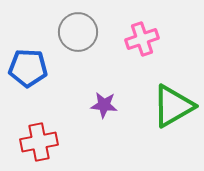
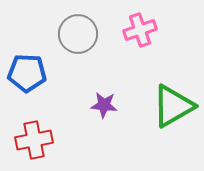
gray circle: moved 2 px down
pink cross: moved 2 px left, 9 px up
blue pentagon: moved 1 px left, 5 px down
red cross: moved 5 px left, 2 px up
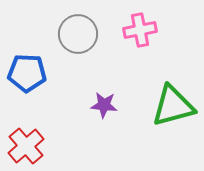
pink cross: rotated 8 degrees clockwise
green triangle: rotated 15 degrees clockwise
red cross: moved 8 px left, 6 px down; rotated 30 degrees counterclockwise
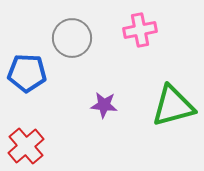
gray circle: moved 6 px left, 4 px down
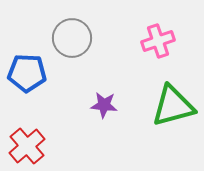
pink cross: moved 18 px right, 11 px down; rotated 8 degrees counterclockwise
red cross: moved 1 px right
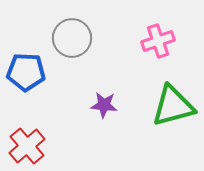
blue pentagon: moved 1 px left, 1 px up
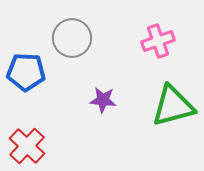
purple star: moved 1 px left, 5 px up
red cross: rotated 6 degrees counterclockwise
